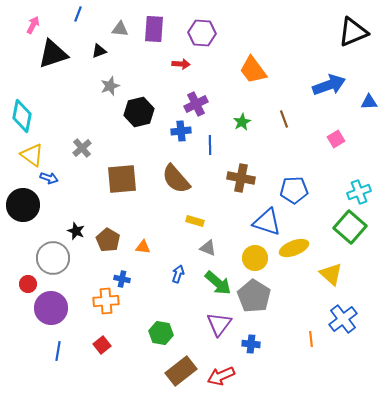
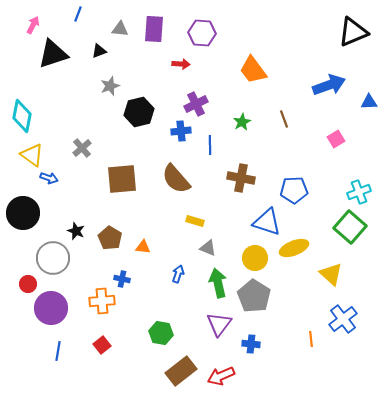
black circle at (23, 205): moved 8 px down
brown pentagon at (108, 240): moved 2 px right, 2 px up
green arrow at (218, 283): rotated 144 degrees counterclockwise
orange cross at (106, 301): moved 4 px left
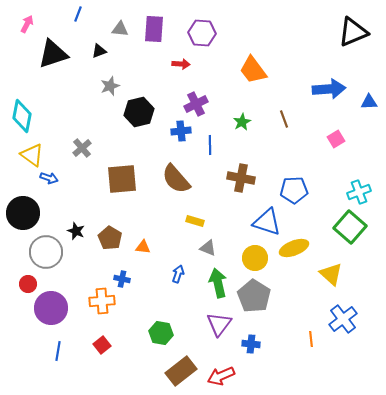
pink arrow at (33, 25): moved 6 px left, 1 px up
blue arrow at (329, 85): moved 4 px down; rotated 16 degrees clockwise
gray circle at (53, 258): moved 7 px left, 6 px up
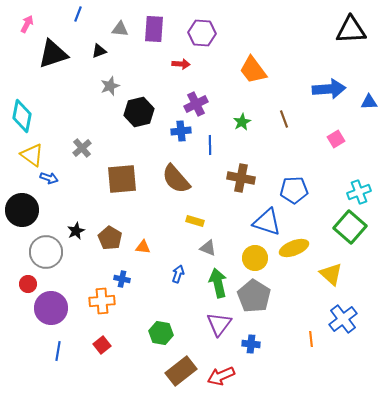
black triangle at (353, 32): moved 2 px left, 2 px up; rotated 20 degrees clockwise
black circle at (23, 213): moved 1 px left, 3 px up
black star at (76, 231): rotated 24 degrees clockwise
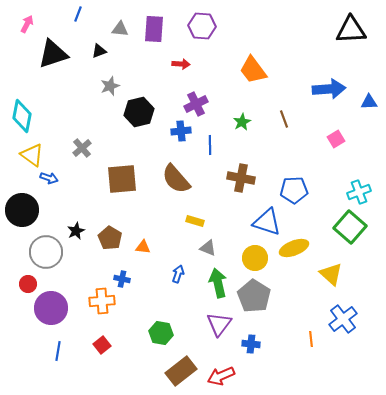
purple hexagon at (202, 33): moved 7 px up
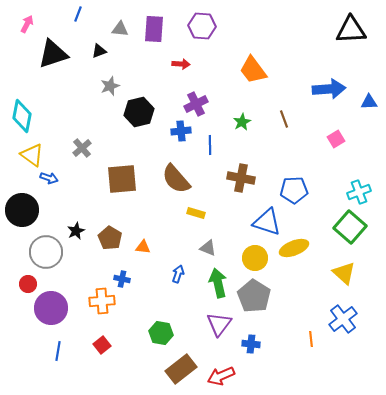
yellow rectangle at (195, 221): moved 1 px right, 8 px up
yellow triangle at (331, 274): moved 13 px right, 1 px up
brown rectangle at (181, 371): moved 2 px up
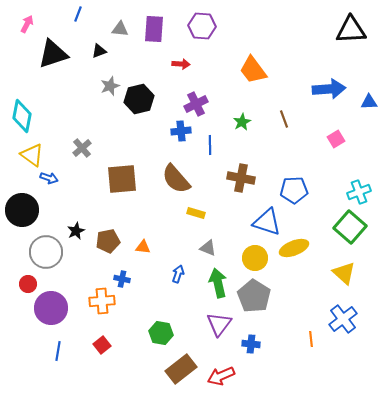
black hexagon at (139, 112): moved 13 px up
brown pentagon at (110, 238): moved 2 px left, 3 px down; rotated 30 degrees clockwise
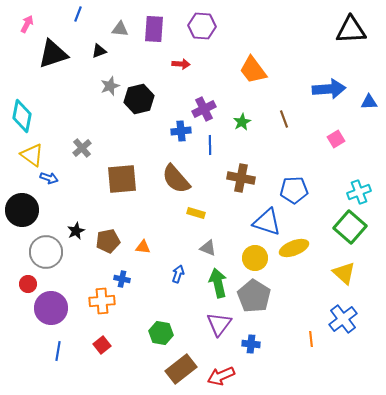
purple cross at (196, 104): moved 8 px right, 5 px down
